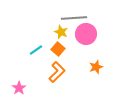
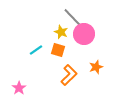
gray line: moved 1 px down; rotated 50 degrees clockwise
pink circle: moved 2 px left
orange square: moved 1 px down; rotated 24 degrees counterclockwise
orange L-shape: moved 12 px right, 3 px down
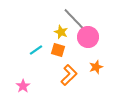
pink circle: moved 4 px right, 3 px down
pink star: moved 4 px right, 2 px up
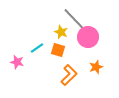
cyan line: moved 1 px right, 2 px up
pink star: moved 6 px left, 24 px up; rotated 24 degrees counterclockwise
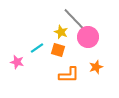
orange L-shape: rotated 45 degrees clockwise
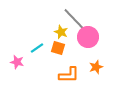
orange square: moved 2 px up
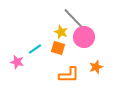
pink circle: moved 4 px left
cyan line: moved 2 px left, 1 px down
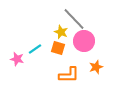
pink circle: moved 4 px down
pink star: moved 3 px up
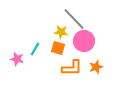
yellow star: rotated 16 degrees counterclockwise
cyan line: rotated 24 degrees counterclockwise
orange L-shape: moved 3 px right, 7 px up
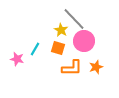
yellow star: moved 2 px up; rotated 24 degrees clockwise
